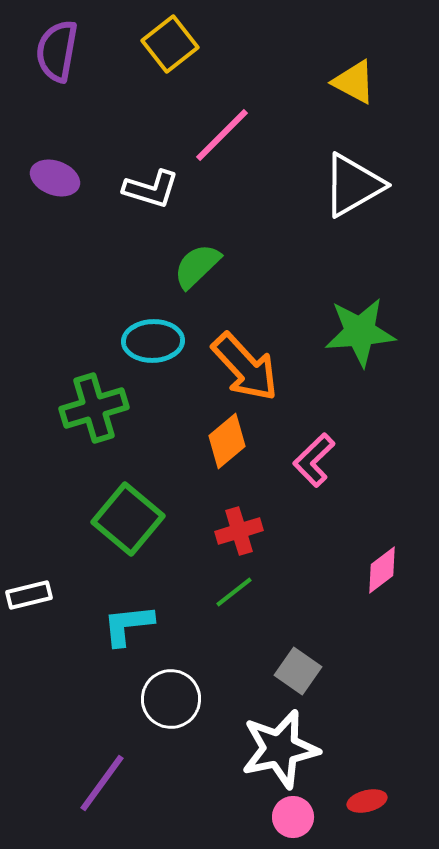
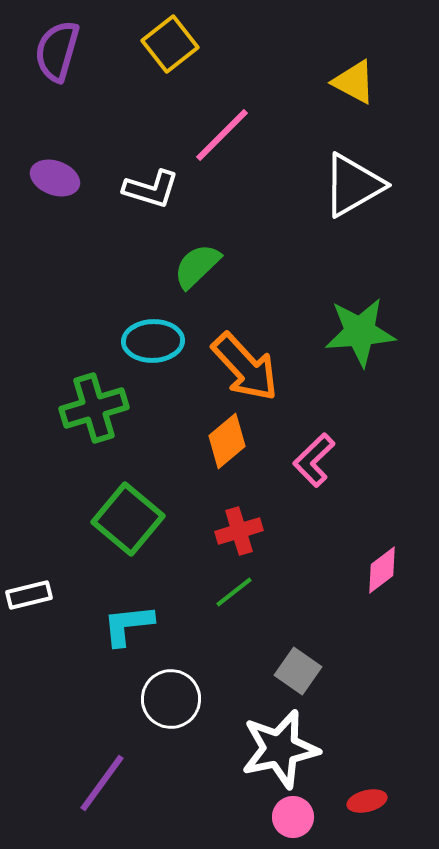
purple semicircle: rotated 6 degrees clockwise
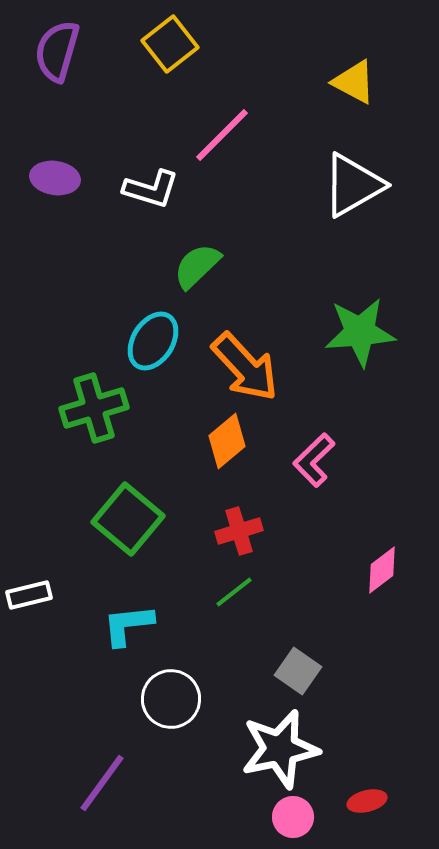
purple ellipse: rotated 12 degrees counterclockwise
cyan ellipse: rotated 56 degrees counterclockwise
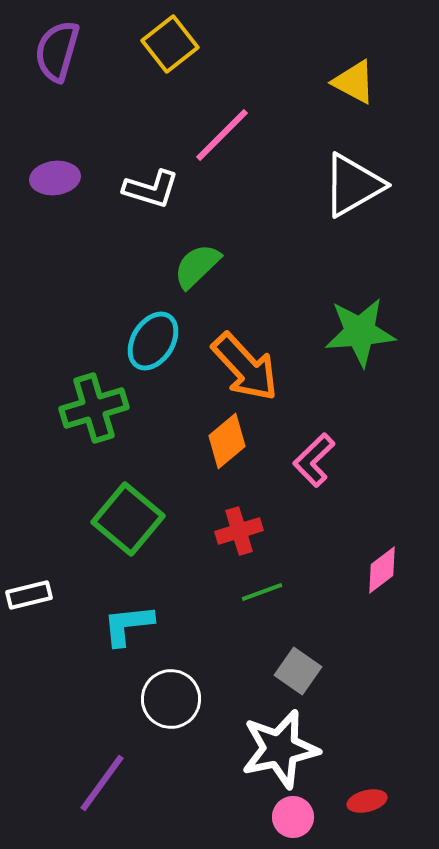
purple ellipse: rotated 15 degrees counterclockwise
green line: moved 28 px right; rotated 18 degrees clockwise
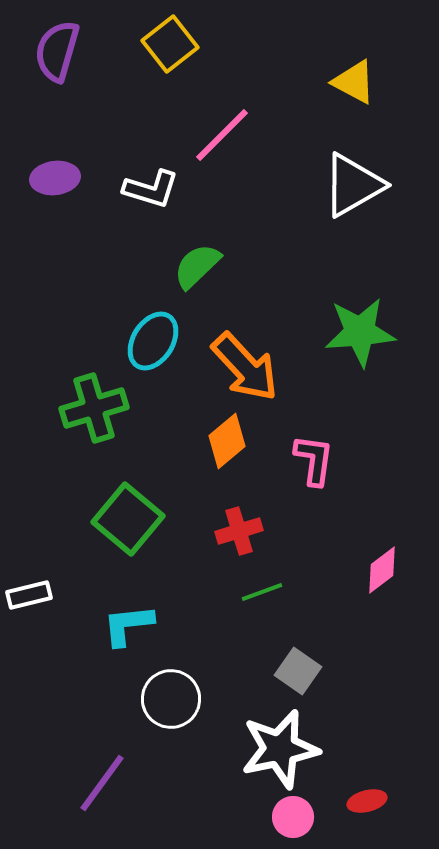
pink L-shape: rotated 142 degrees clockwise
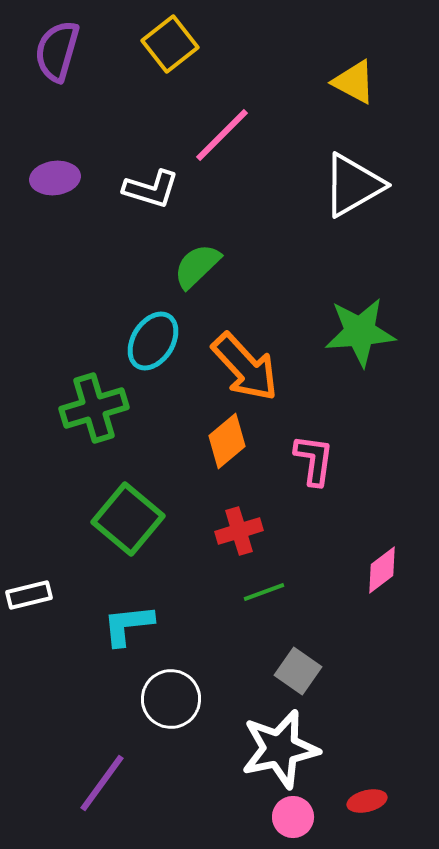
green line: moved 2 px right
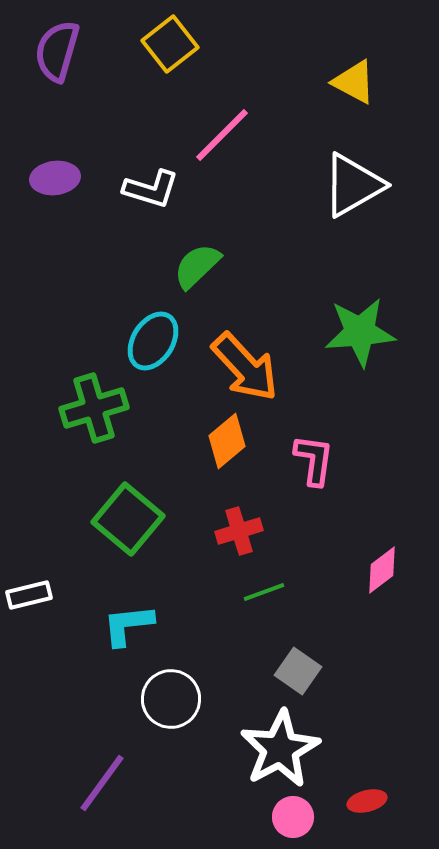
white star: rotated 16 degrees counterclockwise
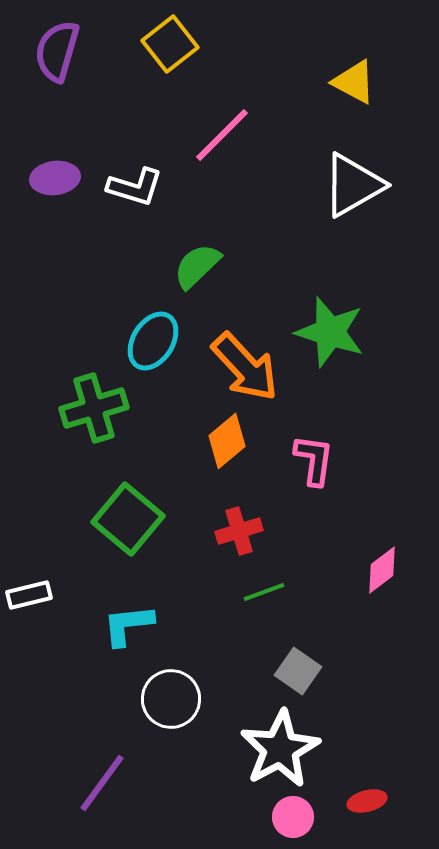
white L-shape: moved 16 px left, 2 px up
green star: moved 30 px left; rotated 22 degrees clockwise
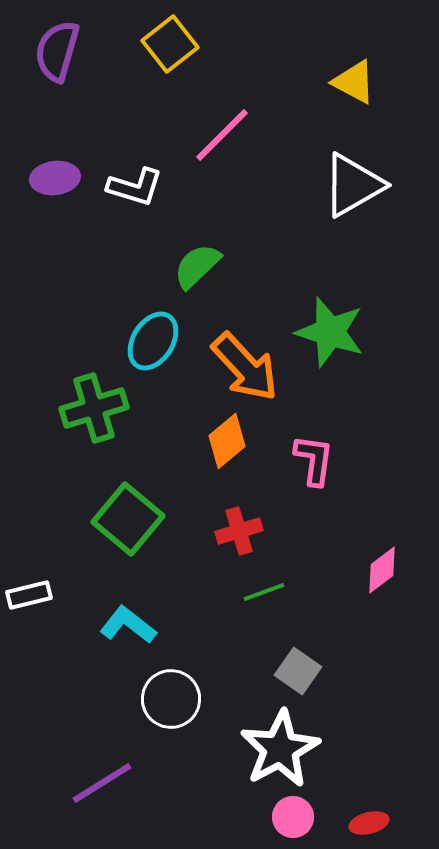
cyan L-shape: rotated 44 degrees clockwise
purple line: rotated 22 degrees clockwise
red ellipse: moved 2 px right, 22 px down
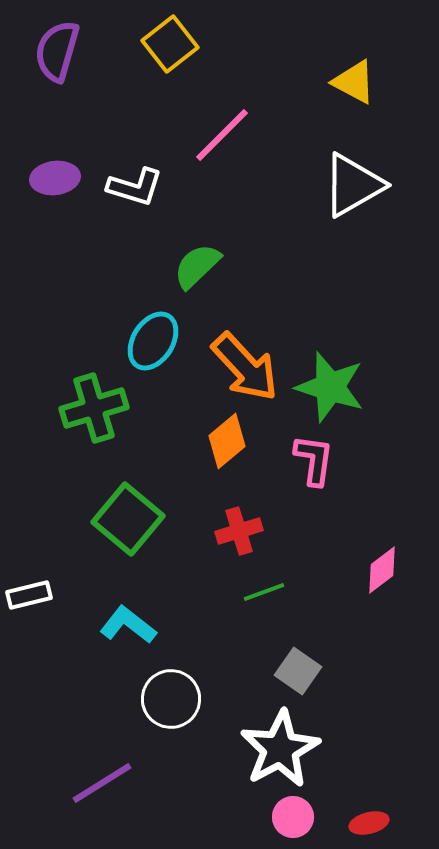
green star: moved 55 px down
